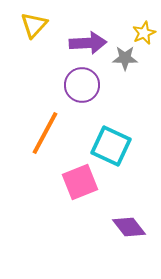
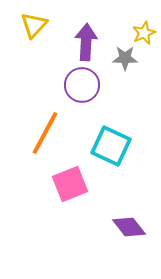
purple arrow: moved 2 px left, 1 px up; rotated 84 degrees counterclockwise
pink square: moved 10 px left, 2 px down
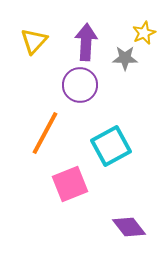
yellow triangle: moved 16 px down
purple circle: moved 2 px left
cyan square: rotated 36 degrees clockwise
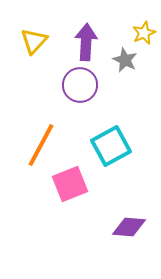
gray star: moved 2 px down; rotated 25 degrees clockwise
orange line: moved 4 px left, 12 px down
purple diamond: rotated 48 degrees counterclockwise
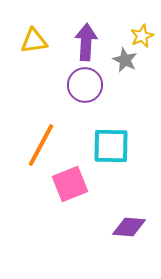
yellow star: moved 2 px left, 3 px down
yellow triangle: rotated 40 degrees clockwise
purple circle: moved 5 px right
cyan square: rotated 30 degrees clockwise
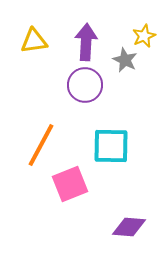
yellow star: moved 2 px right
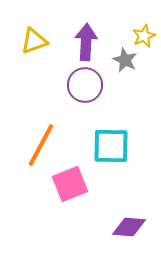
yellow triangle: rotated 12 degrees counterclockwise
